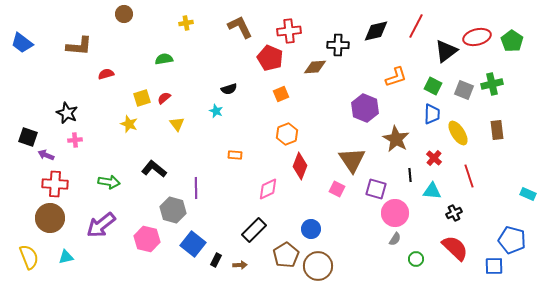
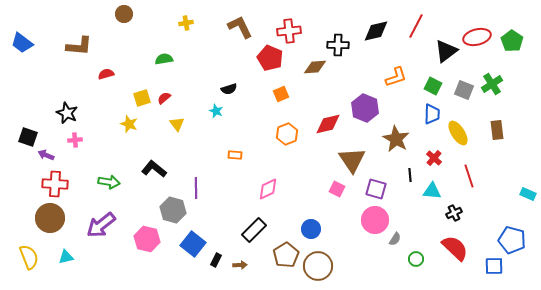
green cross at (492, 84): rotated 20 degrees counterclockwise
red diamond at (300, 166): moved 28 px right, 42 px up; rotated 56 degrees clockwise
pink circle at (395, 213): moved 20 px left, 7 px down
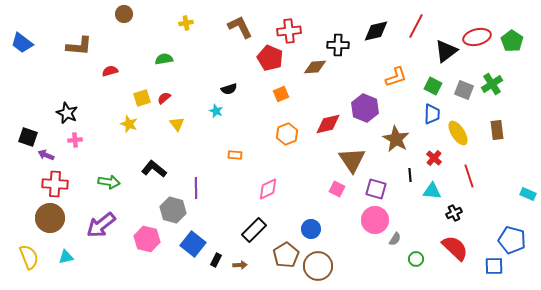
red semicircle at (106, 74): moved 4 px right, 3 px up
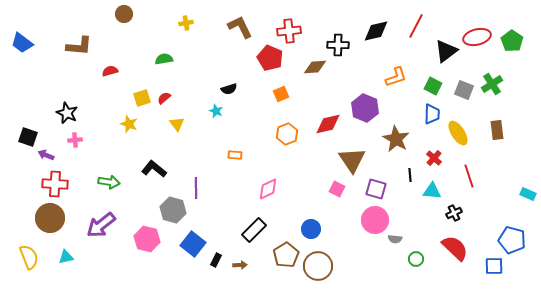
gray semicircle at (395, 239): rotated 64 degrees clockwise
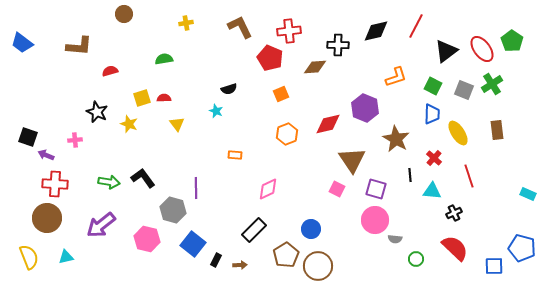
red ellipse at (477, 37): moved 5 px right, 12 px down; rotated 68 degrees clockwise
red semicircle at (164, 98): rotated 40 degrees clockwise
black star at (67, 113): moved 30 px right, 1 px up
black L-shape at (154, 169): moved 11 px left, 9 px down; rotated 15 degrees clockwise
brown circle at (50, 218): moved 3 px left
blue pentagon at (512, 240): moved 10 px right, 8 px down
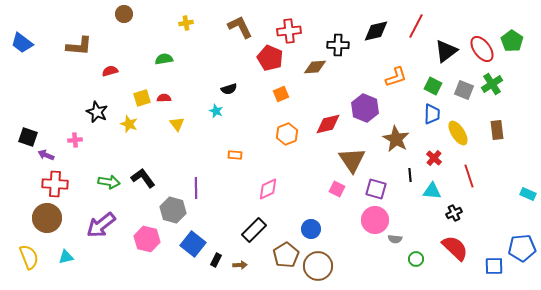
blue pentagon at (522, 248): rotated 20 degrees counterclockwise
